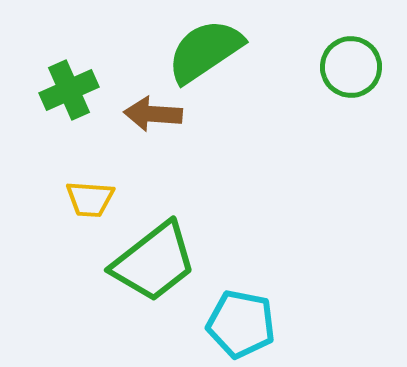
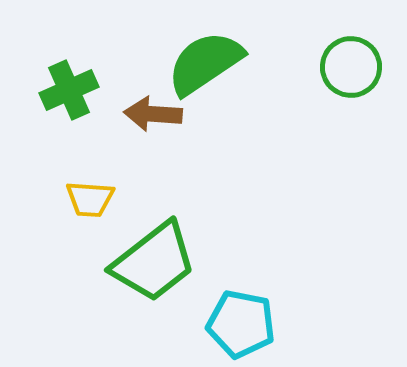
green semicircle: moved 12 px down
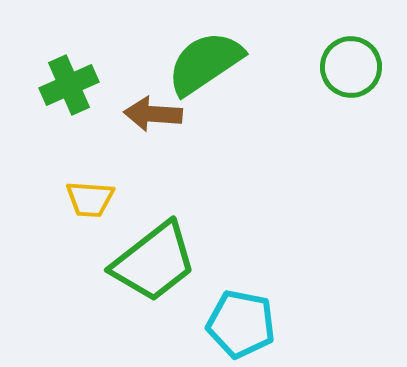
green cross: moved 5 px up
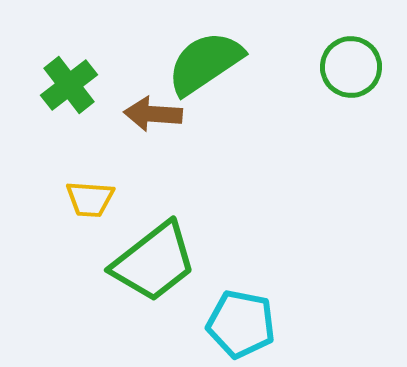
green cross: rotated 14 degrees counterclockwise
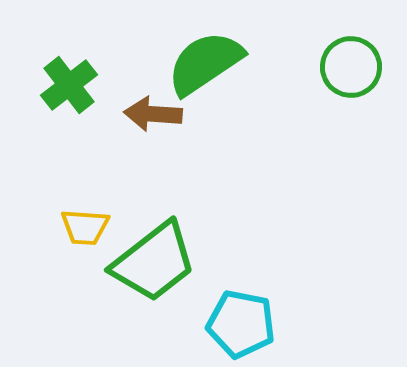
yellow trapezoid: moved 5 px left, 28 px down
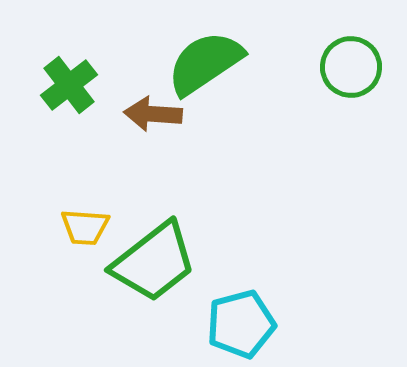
cyan pentagon: rotated 26 degrees counterclockwise
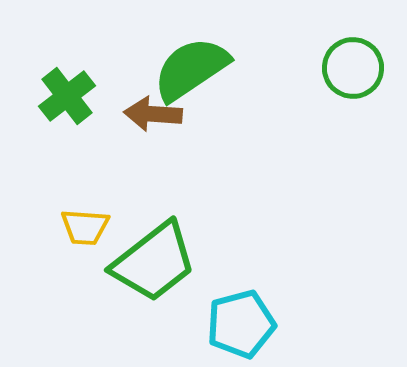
green semicircle: moved 14 px left, 6 px down
green circle: moved 2 px right, 1 px down
green cross: moved 2 px left, 11 px down
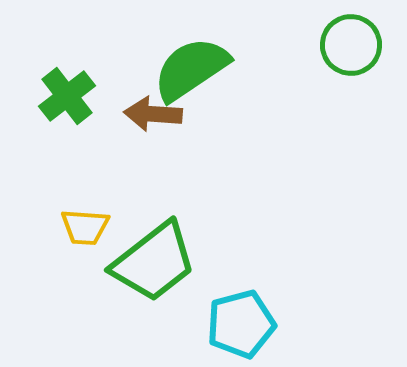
green circle: moved 2 px left, 23 px up
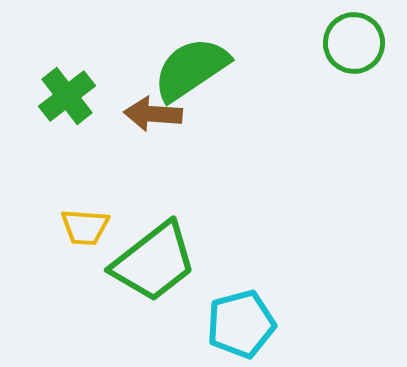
green circle: moved 3 px right, 2 px up
